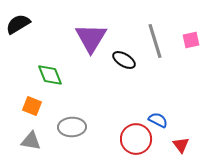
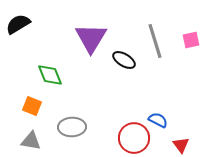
red circle: moved 2 px left, 1 px up
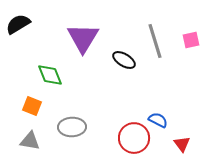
purple triangle: moved 8 px left
gray triangle: moved 1 px left
red triangle: moved 1 px right, 1 px up
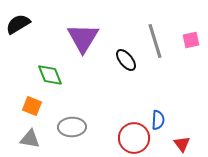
black ellipse: moved 2 px right; rotated 20 degrees clockwise
blue semicircle: rotated 66 degrees clockwise
gray triangle: moved 2 px up
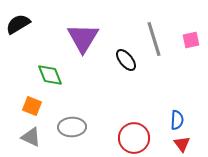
gray line: moved 1 px left, 2 px up
blue semicircle: moved 19 px right
gray triangle: moved 1 px right, 2 px up; rotated 15 degrees clockwise
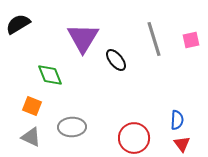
black ellipse: moved 10 px left
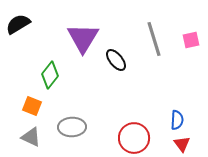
green diamond: rotated 60 degrees clockwise
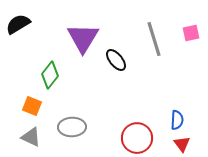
pink square: moved 7 px up
red circle: moved 3 px right
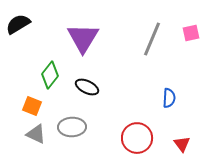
gray line: moved 2 px left; rotated 40 degrees clockwise
black ellipse: moved 29 px left, 27 px down; rotated 25 degrees counterclockwise
blue semicircle: moved 8 px left, 22 px up
gray triangle: moved 5 px right, 3 px up
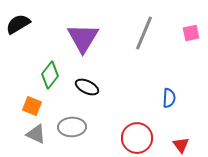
gray line: moved 8 px left, 6 px up
red triangle: moved 1 px left, 1 px down
